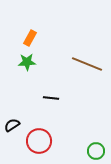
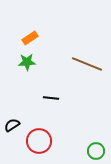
orange rectangle: rotated 28 degrees clockwise
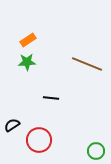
orange rectangle: moved 2 px left, 2 px down
red circle: moved 1 px up
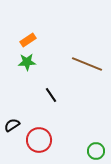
black line: moved 3 px up; rotated 49 degrees clockwise
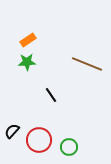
black semicircle: moved 6 px down; rotated 14 degrees counterclockwise
green circle: moved 27 px left, 4 px up
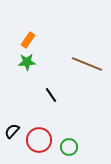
orange rectangle: rotated 21 degrees counterclockwise
